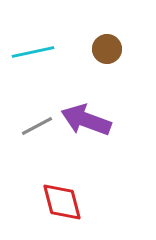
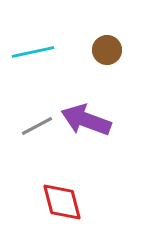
brown circle: moved 1 px down
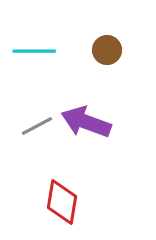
cyan line: moved 1 px right, 1 px up; rotated 12 degrees clockwise
purple arrow: moved 2 px down
red diamond: rotated 24 degrees clockwise
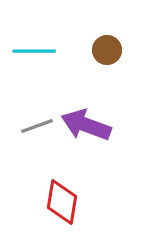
purple arrow: moved 3 px down
gray line: rotated 8 degrees clockwise
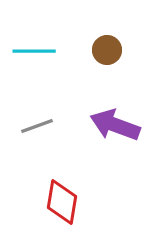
purple arrow: moved 29 px right
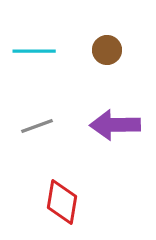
purple arrow: rotated 21 degrees counterclockwise
